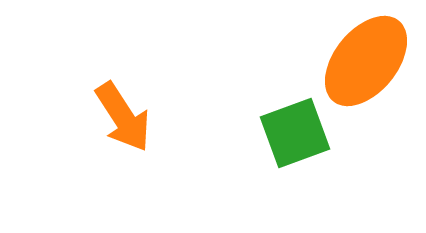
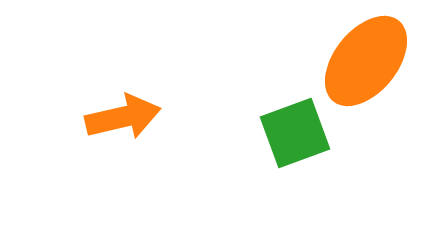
orange arrow: rotated 70 degrees counterclockwise
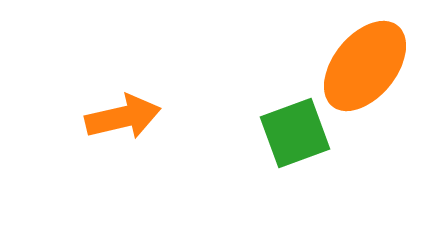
orange ellipse: moved 1 px left, 5 px down
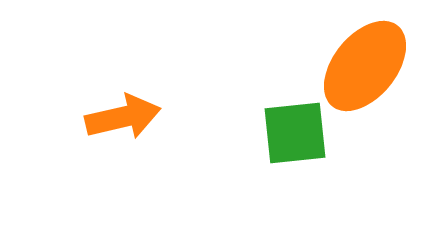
green square: rotated 14 degrees clockwise
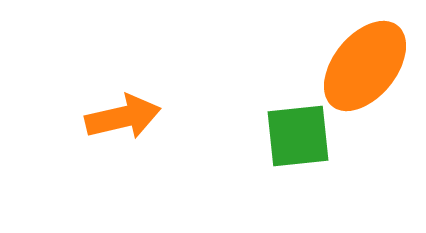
green square: moved 3 px right, 3 px down
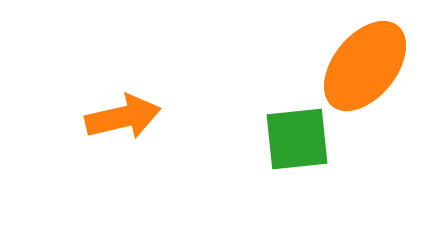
green square: moved 1 px left, 3 px down
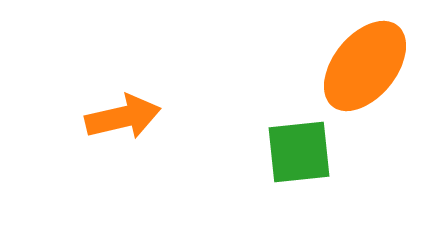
green square: moved 2 px right, 13 px down
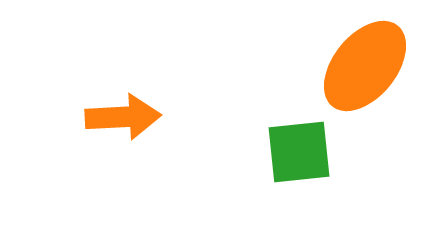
orange arrow: rotated 10 degrees clockwise
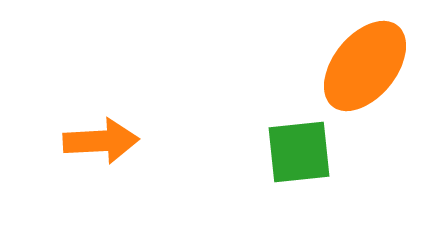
orange arrow: moved 22 px left, 24 px down
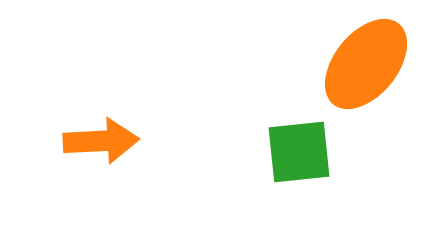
orange ellipse: moved 1 px right, 2 px up
